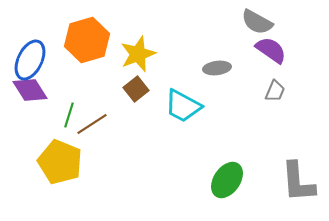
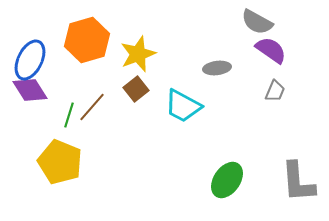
brown line: moved 17 px up; rotated 16 degrees counterclockwise
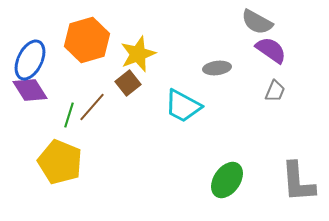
brown square: moved 8 px left, 6 px up
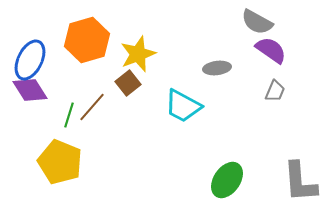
gray L-shape: moved 2 px right
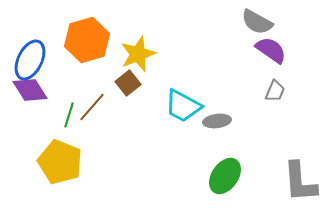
gray ellipse: moved 53 px down
green ellipse: moved 2 px left, 4 px up
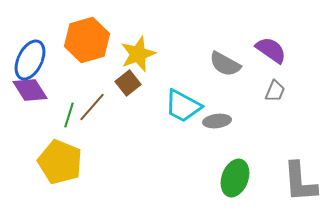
gray semicircle: moved 32 px left, 42 px down
green ellipse: moved 10 px right, 2 px down; rotated 15 degrees counterclockwise
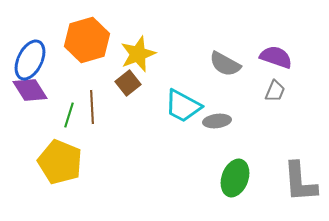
purple semicircle: moved 5 px right, 7 px down; rotated 16 degrees counterclockwise
brown line: rotated 44 degrees counterclockwise
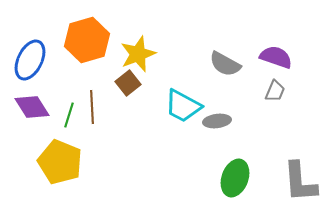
purple diamond: moved 2 px right, 17 px down
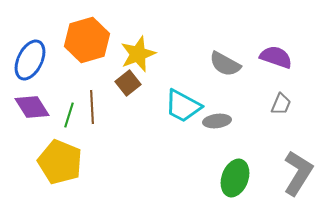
gray trapezoid: moved 6 px right, 13 px down
gray L-shape: moved 2 px left, 9 px up; rotated 144 degrees counterclockwise
